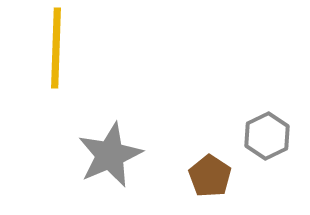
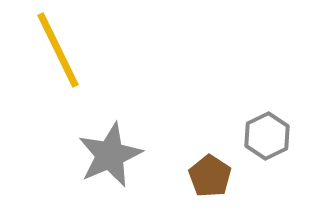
yellow line: moved 2 px right, 2 px down; rotated 28 degrees counterclockwise
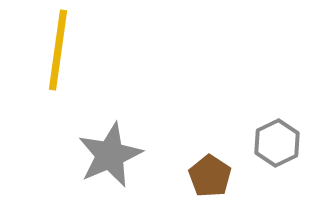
yellow line: rotated 34 degrees clockwise
gray hexagon: moved 10 px right, 7 px down
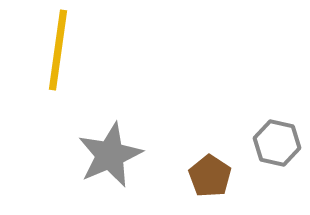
gray hexagon: rotated 21 degrees counterclockwise
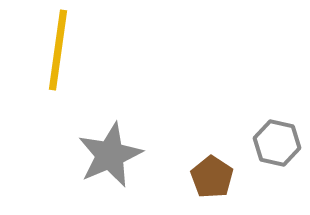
brown pentagon: moved 2 px right, 1 px down
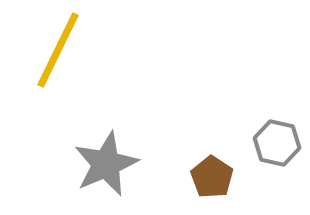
yellow line: rotated 18 degrees clockwise
gray star: moved 4 px left, 9 px down
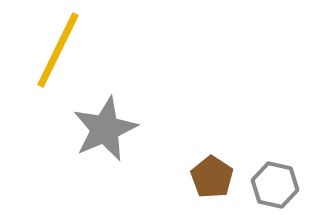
gray hexagon: moved 2 px left, 42 px down
gray star: moved 1 px left, 35 px up
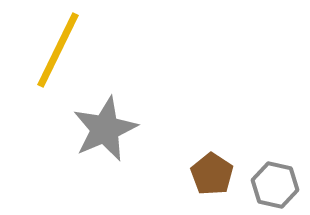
brown pentagon: moved 3 px up
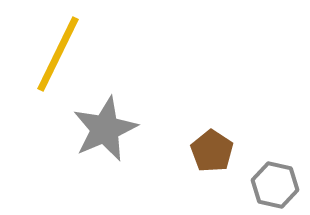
yellow line: moved 4 px down
brown pentagon: moved 23 px up
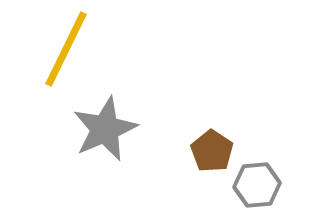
yellow line: moved 8 px right, 5 px up
gray hexagon: moved 18 px left; rotated 18 degrees counterclockwise
